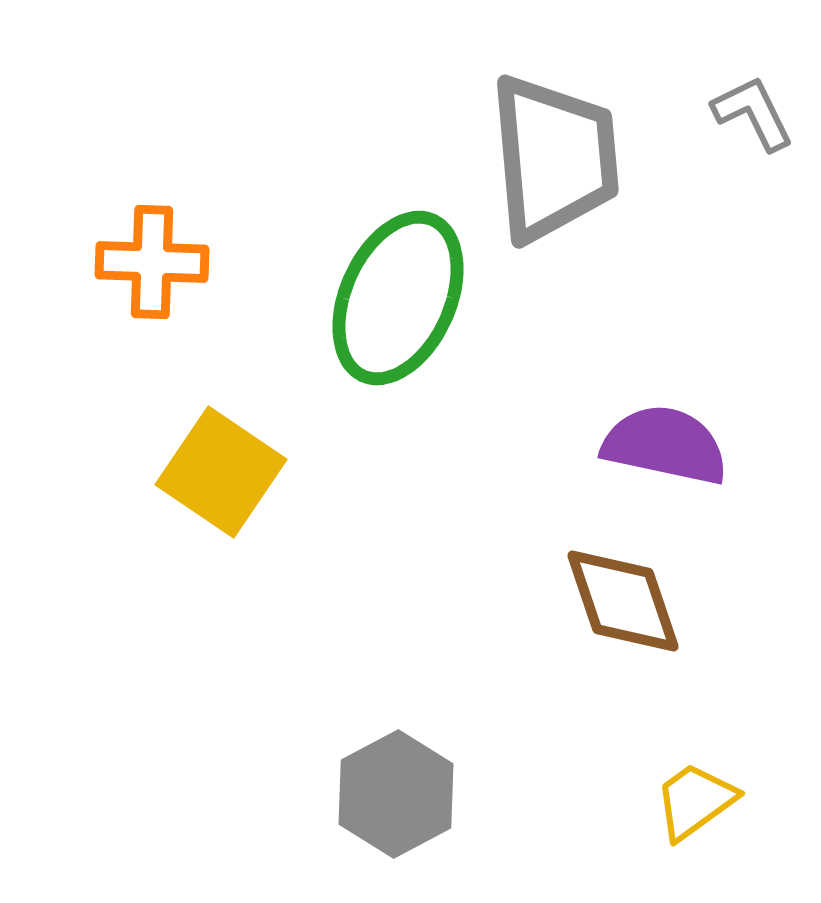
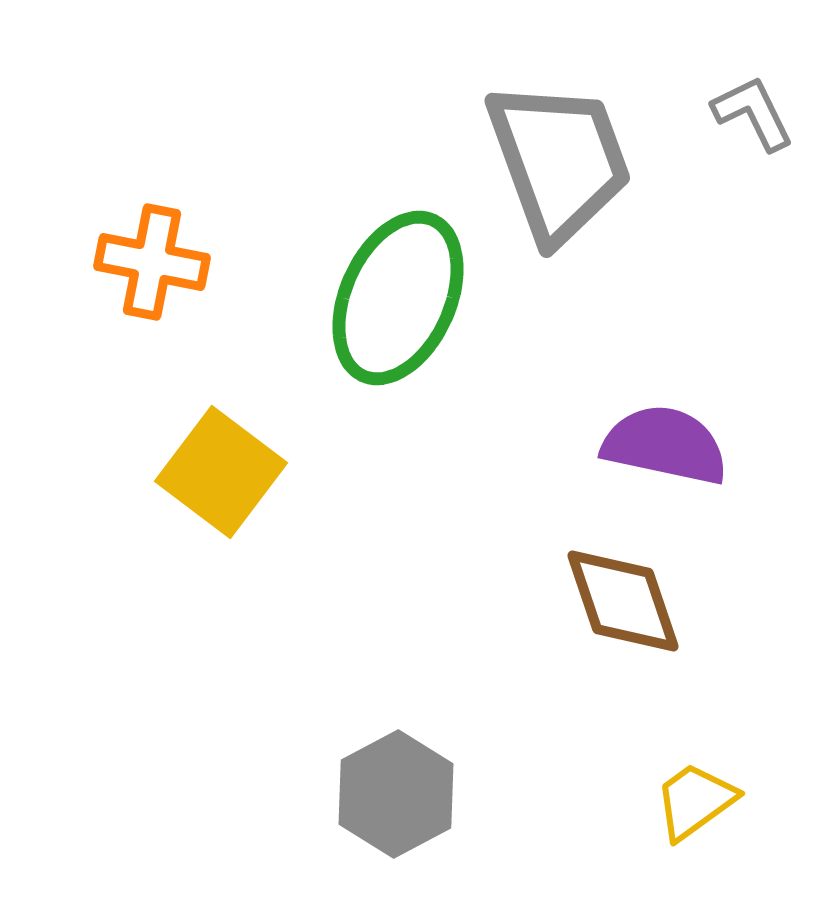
gray trapezoid: moved 5 px right, 3 px down; rotated 15 degrees counterclockwise
orange cross: rotated 9 degrees clockwise
yellow square: rotated 3 degrees clockwise
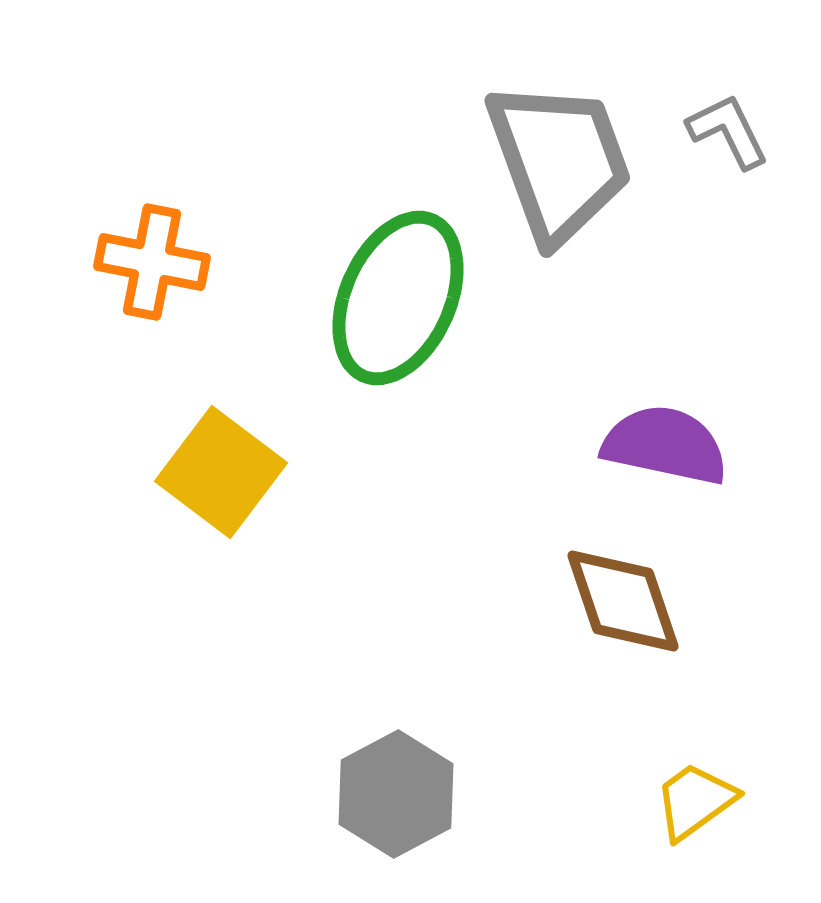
gray L-shape: moved 25 px left, 18 px down
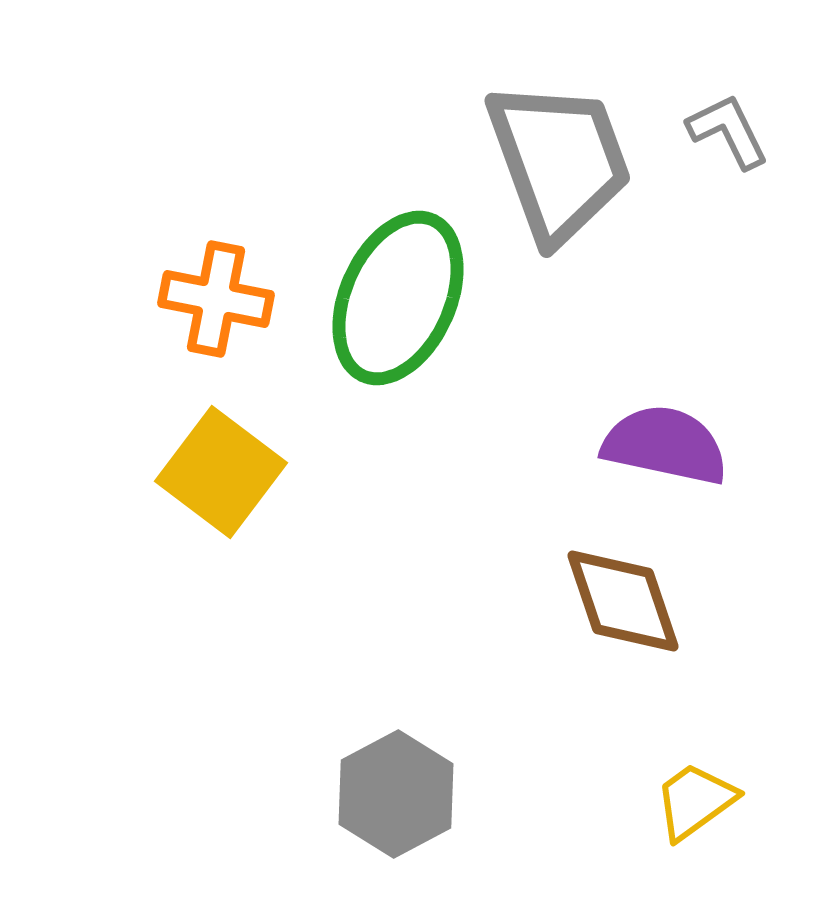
orange cross: moved 64 px right, 37 px down
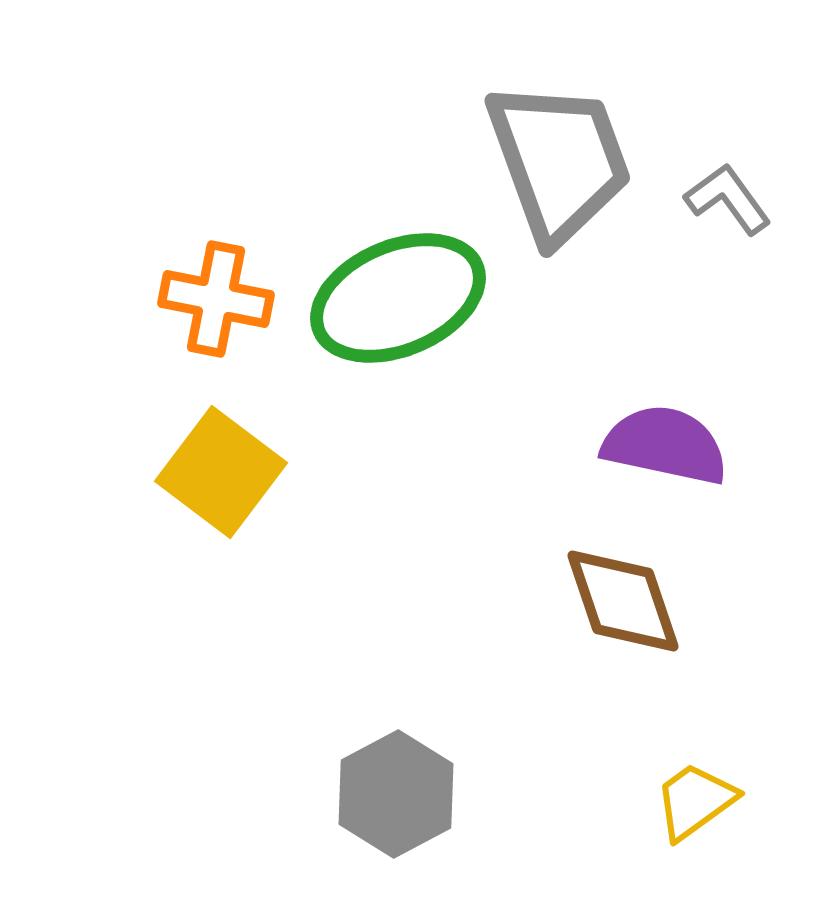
gray L-shape: moved 68 px down; rotated 10 degrees counterclockwise
green ellipse: rotated 43 degrees clockwise
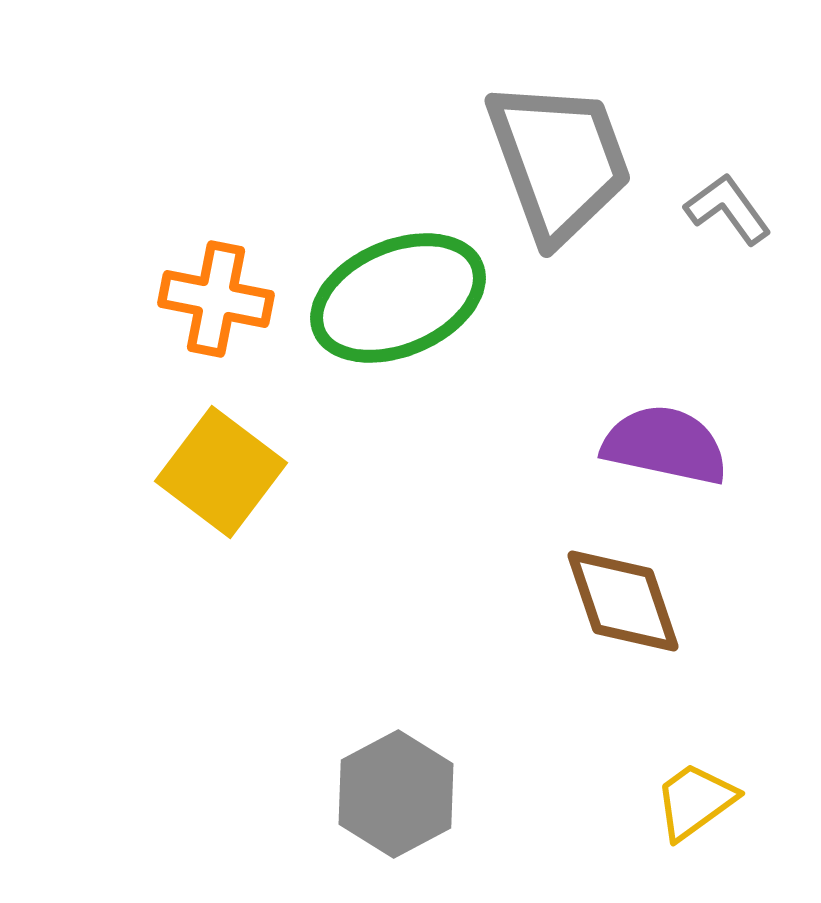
gray L-shape: moved 10 px down
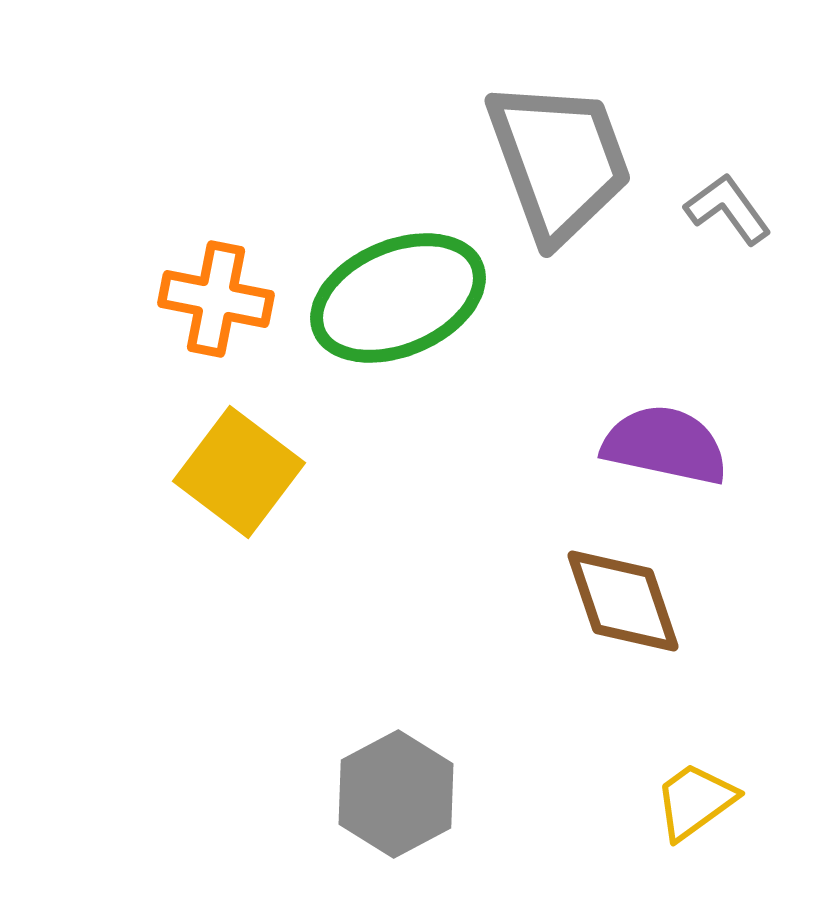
yellow square: moved 18 px right
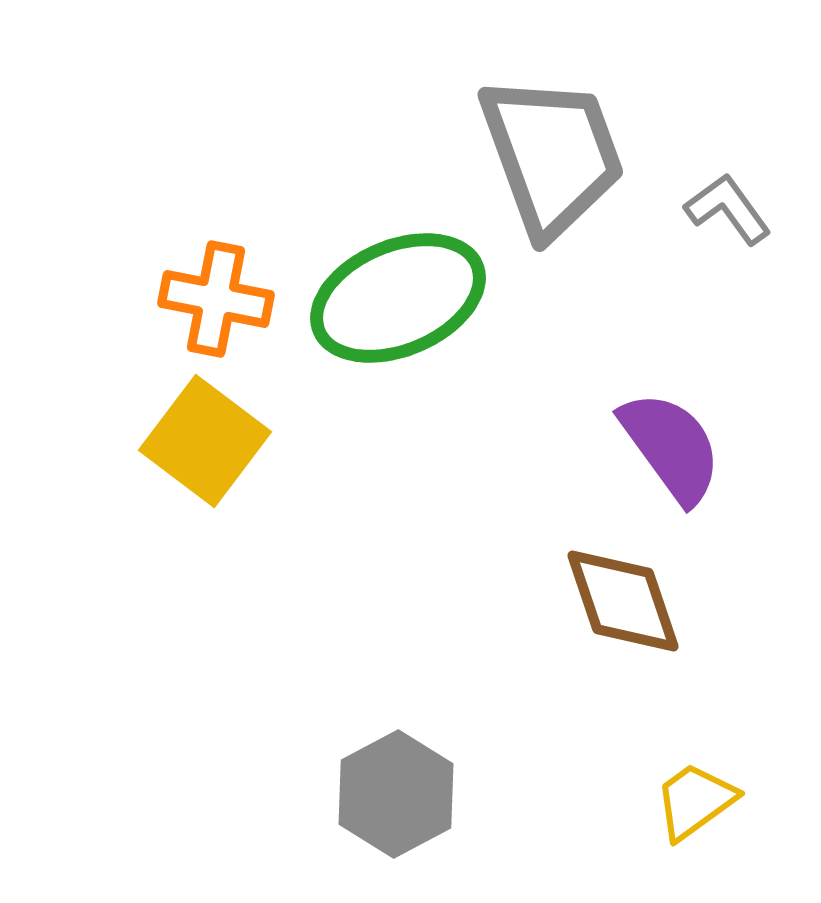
gray trapezoid: moved 7 px left, 6 px up
purple semicircle: moved 6 px right, 2 px down; rotated 42 degrees clockwise
yellow square: moved 34 px left, 31 px up
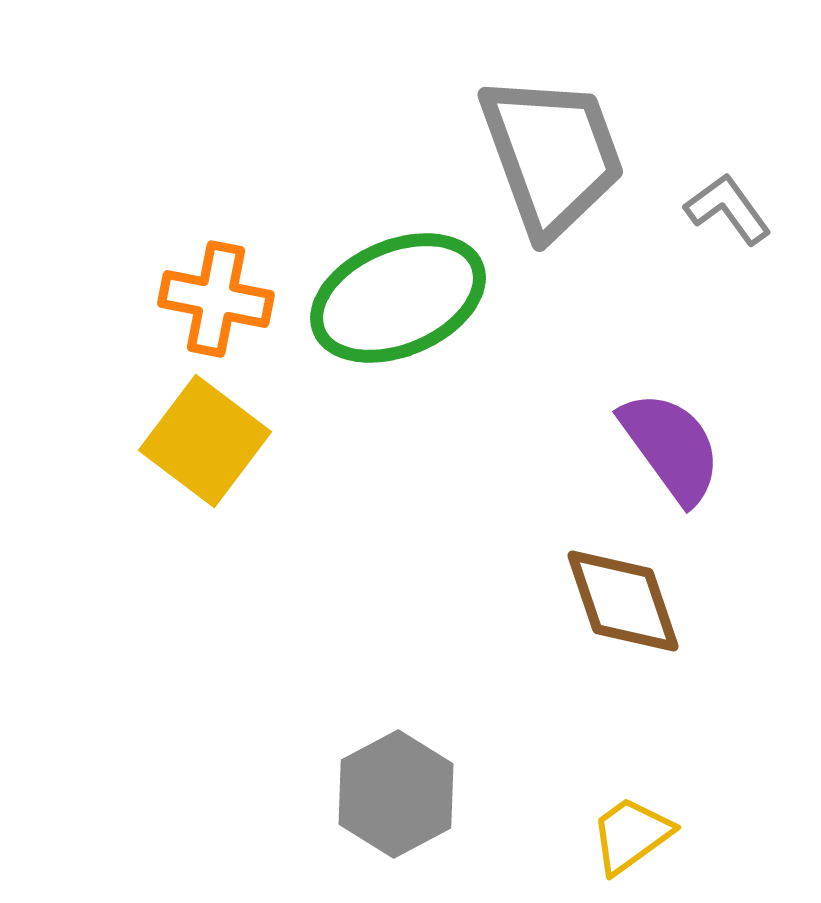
yellow trapezoid: moved 64 px left, 34 px down
